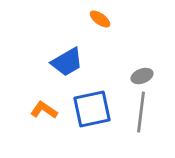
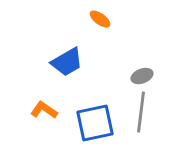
blue square: moved 3 px right, 14 px down
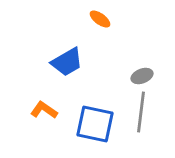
blue square: moved 1 px down; rotated 24 degrees clockwise
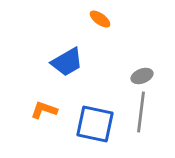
orange L-shape: rotated 16 degrees counterclockwise
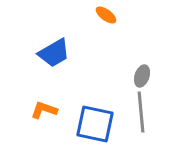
orange ellipse: moved 6 px right, 4 px up
blue trapezoid: moved 13 px left, 9 px up
gray ellipse: rotated 50 degrees counterclockwise
gray line: rotated 12 degrees counterclockwise
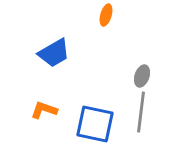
orange ellipse: rotated 70 degrees clockwise
gray line: rotated 12 degrees clockwise
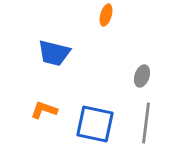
blue trapezoid: rotated 44 degrees clockwise
gray line: moved 5 px right, 11 px down
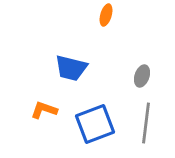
blue trapezoid: moved 17 px right, 15 px down
blue square: rotated 33 degrees counterclockwise
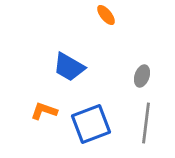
orange ellipse: rotated 55 degrees counterclockwise
blue trapezoid: moved 2 px left, 1 px up; rotated 16 degrees clockwise
orange L-shape: moved 1 px down
blue square: moved 4 px left
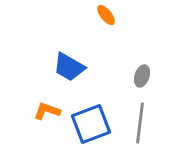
orange L-shape: moved 3 px right
gray line: moved 6 px left
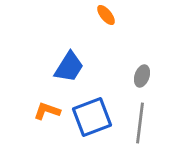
blue trapezoid: rotated 88 degrees counterclockwise
blue square: moved 1 px right, 7 px up
